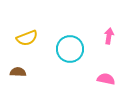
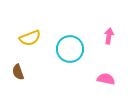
yellow semicircle: moved 3 px right
brown semicircle: rotated 112 degrees counterclockwise
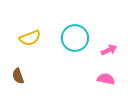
pink arrow: moved 14 px down; rotated 56 degrees clockwise
cyan circle: moved 5 px right, 11 px up
brown semicircle: moved 4 px down
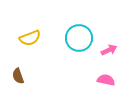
cyan circle: moved 4 px right
pink semicircle: moved 1 px down
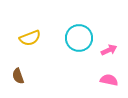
pink semicircle: moved 3 px right
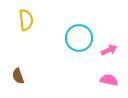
yellow semicircle: moved 4 px left, 18 px up; rotated 75 degrees counterclockwise
